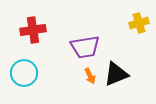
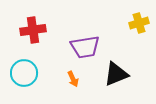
orange arrow: moved 17 px left, 3 px down
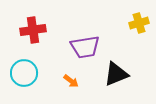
orange arrow: moved 2 px left, 2 px down; rotated 28 degrees counterclockwise
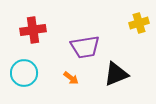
orange arrow: moved 3 px up
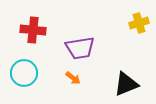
red cross: rotated 15 degrees clockwise
purple trapezoid: moved 5 px left, 1 px down
black triangle: moved 10 px right, 10 px down
orange arrow: moved 2 px right
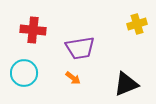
yellow cross: moved 2 px left, 1 px down
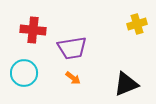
purple trapezoid: moved 8 px left
